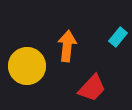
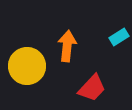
cyan rectangle: moved 1 px right; rotated 18 degrees clockwise
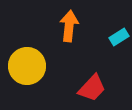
orange arrow: moved 2 px right, 20 px up
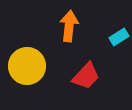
red trapezoid: moved 6 px left, 12 px up
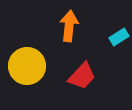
red trapezoid: moved 4 px left
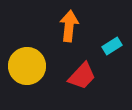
cyan rectangle: moved 7 px left, 9 px down
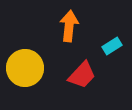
yellow circle: moved 2 px left, 2 px down
red trapezoid: moved 1 px up
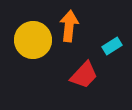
yellow circle: moved 8 px right, 28 px up
red trapezoid: moved 2 px right
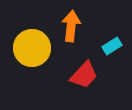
orange arrow: moved 2 px right
yellow circle: moved 1 px left, 8 px down
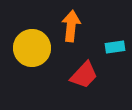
cyan rectangle: moved 3 px right, 1 px down; rotated 24 degrees clockwise
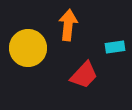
orange arrow: moved 3 px left, 1 px up
yellow circle: moved 4 px left
